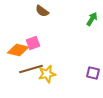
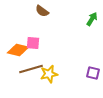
pink square: rotated 24 degrees clockwise
yellow star: moved 2 px right
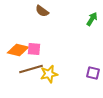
pink square: moved 1 px right, 6 px down
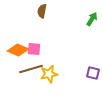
brown semicircle: rotated 64 degrees clockwise
orange diamond: rotated 10 degrees clockwise
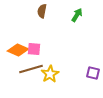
green arrow: moved 15 px left, 4 px up
yellow star: moved 1 px right; rotated 18 degrees counterclockwise
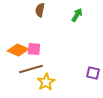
brown semicircle: moved 2 px left, 1 px up
yellow star: moved 4 px left, 8 px down
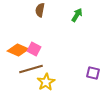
pink square: rotated 24 degrees clockwise
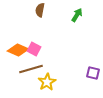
yellow star: moved 1 px right
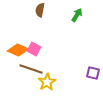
brown line: rotated 35 degrees clockwise
